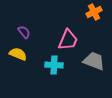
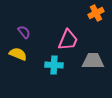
orange cross: moved 2 px right, 1 px down
gray trapezoid: moved 1 px left; rotated 20 degrees counterclockwise
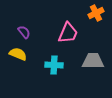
pink trapezoid: moved 7 px up
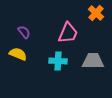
orange cross: rotated 21 degrees counterclockwise
cyan cross: moved 4 px right, 4 px up
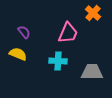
orange cross: moved 3 px left
gray trapezoid: moved 1 px left, 11 px down
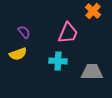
orange cross: moved 2 px up
yellow semicircle: rotated 138 degrees clockwise
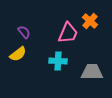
orange cross: moved 3 px left, 10 px down
yellow semicircle: rotated 18 degrees counterclockwise
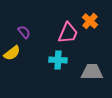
yellow semicircle: moved 6 px left, 1 px up
cyan cross: moved 1 px up
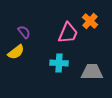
yellow semicircle: moved 4 px right, 1 px up
cyan cross: moved 1 px right, 3 px down
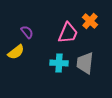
purple semicircle: moved 3 px right
gray trapezoid: moved 7 px left, 9 px up; rotated 85 degrees counterclockwise
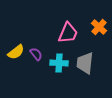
orange cross: moved 9 px right, 6 px down
purple semicircle: moved 9 px right, 22 px down
